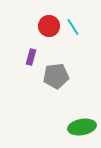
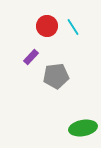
red circle: moved 2 px left
purple rectangle: rotated 28 degrees clockwise
green ellipse: moved 1 px right, 1 px down
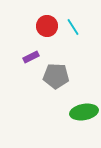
purple rectangle: rotated 21 degrees clockwise
gray pentagon: rotated 10 degrees clockwise
green ellipse: moved 1 px right, 16 px up
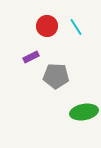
cyan line: moved 3 px right
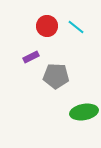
cyan line: rotated 18 degrees counterclockwise
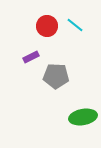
cyan line: moved 1 px left, 2 px up
green ellipse: moved 1 px left, 5 px down
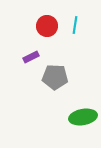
cyan line: rotated 60 degrees clockwise
gray pentagon: moved 1 px left, 1 px down
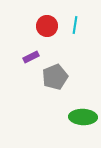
gray pentagon: rotated 25 degrees counterclockwise
green ellipse: rotated 12 degrees clockwise
